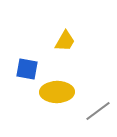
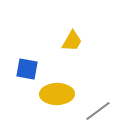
yellow trapezoid: moved 7 px right
yellow ellipse: moved 2 px down
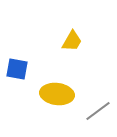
blue square: moved 10 px left
yellow ellipse: rotated 8 degrees clockwise
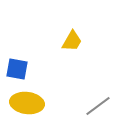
yellow ellipse: moved 30 px left, 9 px down
gray line: moved 5 px up
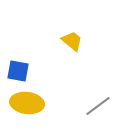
yellow trapezoid: rotated 80 degrees counterclockwise
blue square: moved 1 px right, 2 px down
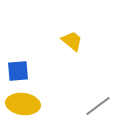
blue square: rotated 15 degrees counterclockwise
yellow ellipse: moved 4 px left, 1 px down
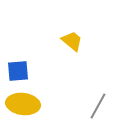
gray line: rotated 24 degrees counterclockwise
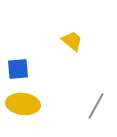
blue square: moved 2 px up
gray line: moved 2 px left
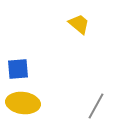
yellow trapezoid: moved 7 px right, 17 px up
yellow ellipse: moved 1 px up
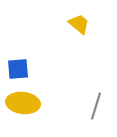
gray line: rotated 12 degrees counterclockwise
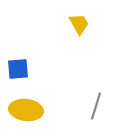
yellow trapezoid: rotated 20 degrees clockwise
yellow ellipse: moved 3 px right, 7 px down
